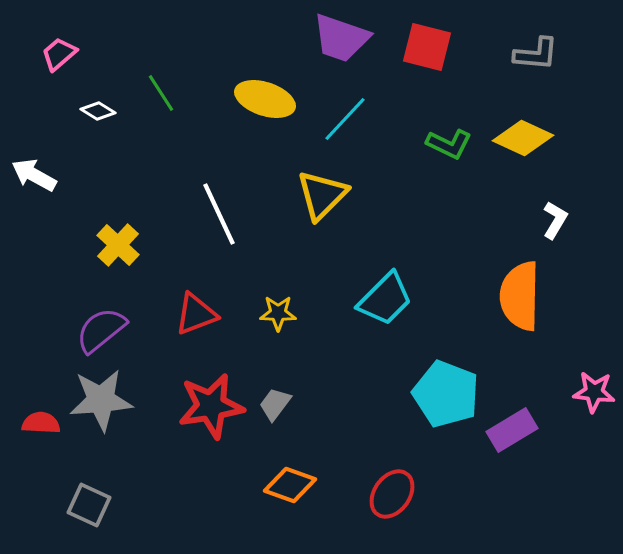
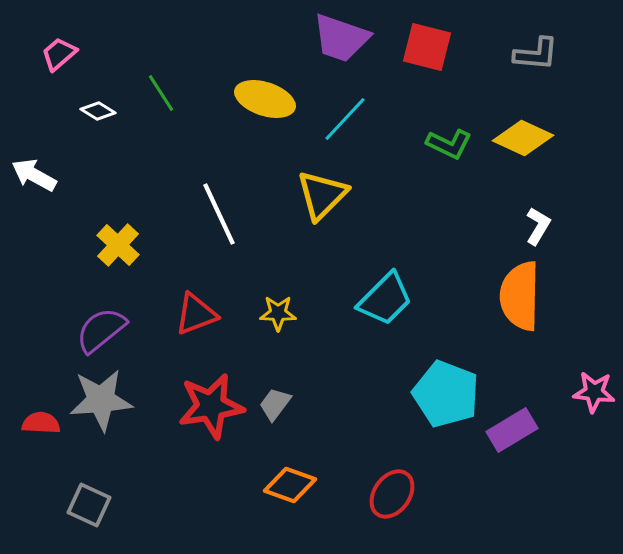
white L-shape: moved 17 px left, 6 px down
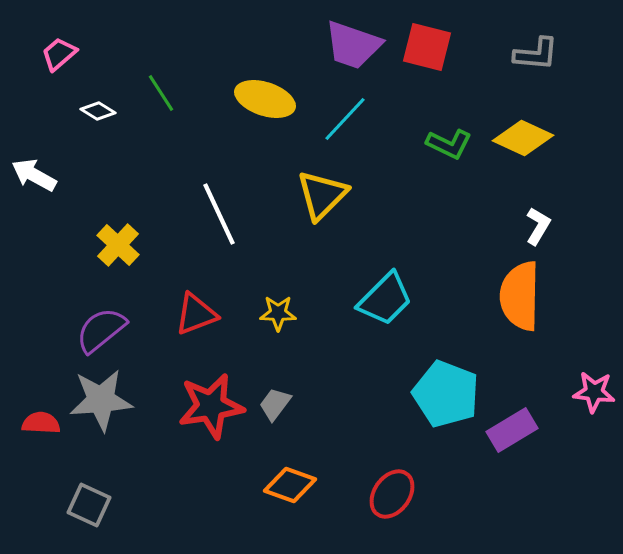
purple trapezoid: moved 12 px right, 7 px down
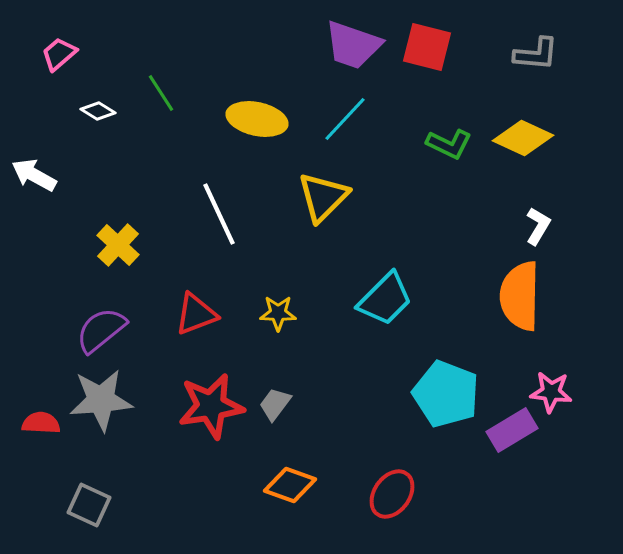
yellow ellipse: moved 8 px left, 20 px down; rotated 6 degrees counterclockwise
yellow triangle: moved 1 px right, 2 px down
pink star: moved 43 px left
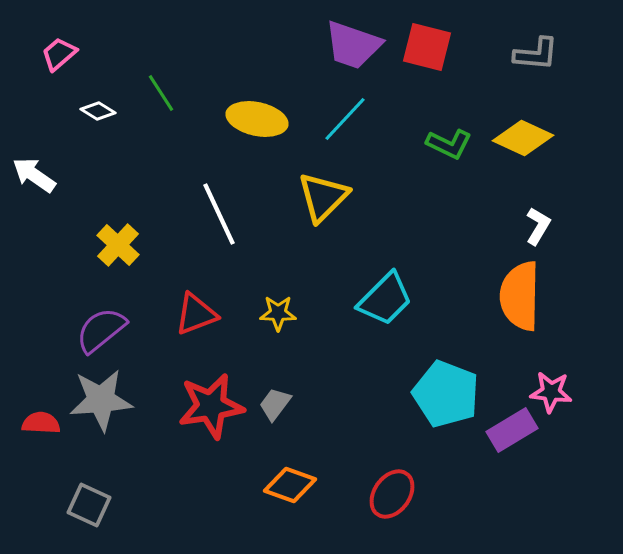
white arrow: rotated 6 degrees clockwise
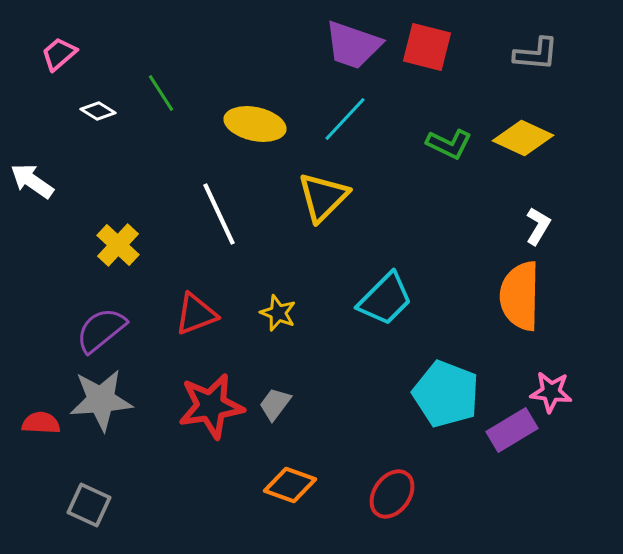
yellow ellipse: moved 2 px left, 5 px down
white arrow: moved 2 px left, 6 px down
yellow star: rotated 21 degrees clockwise
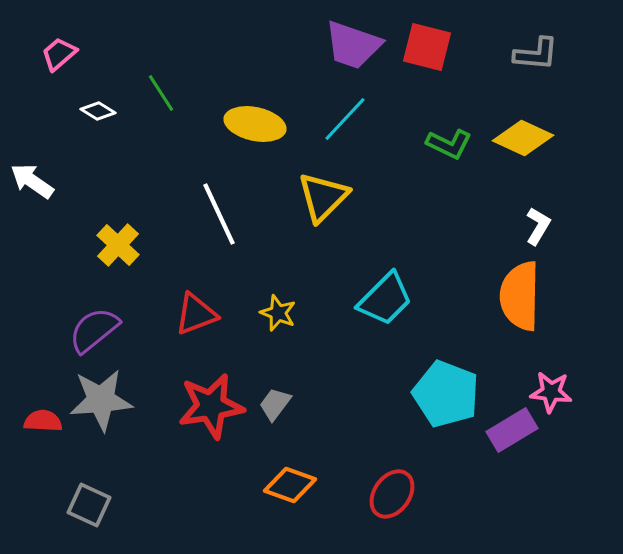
purple semicircle: moved 7 px left
red semicircle: moved 2 px right, 2 px up
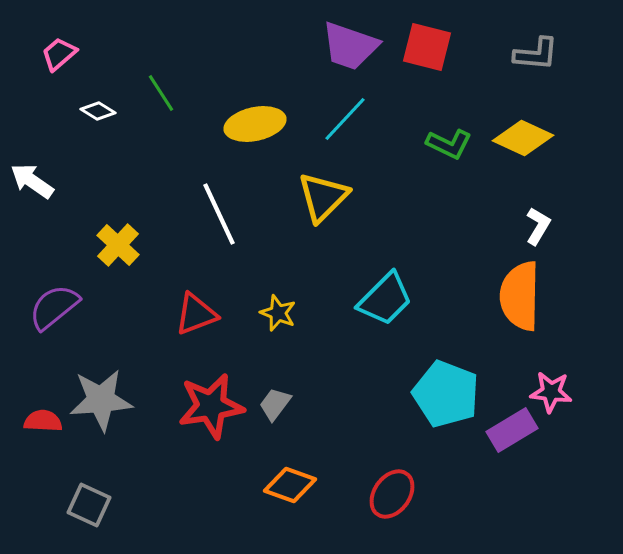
purple trapezoid: moved 3 px left, 1 px down
yellow ellipse: rotated 24 degrees counterclockwise
purple semicircle: moved 40 px left, 23 px up
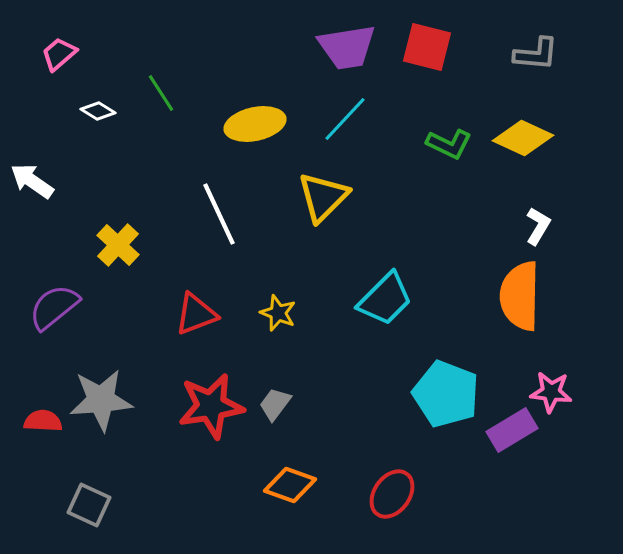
purple trapezoid: moved 3 px left, 1 px down; rotated 28 degrees counterclockwise
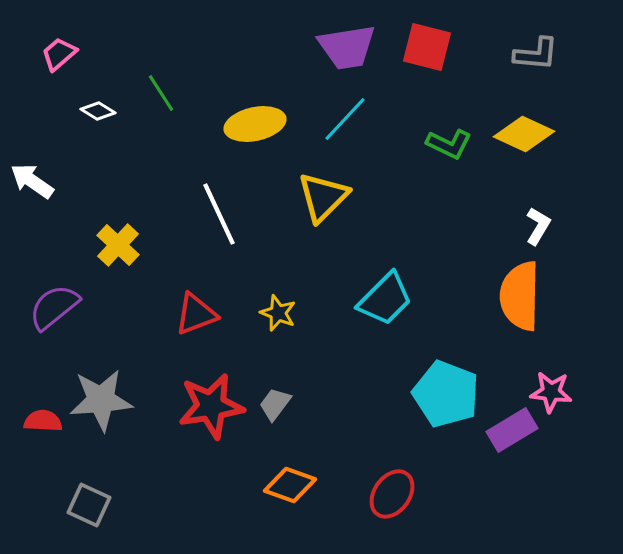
yellow diamond: moved 1 px right, 4 px up
